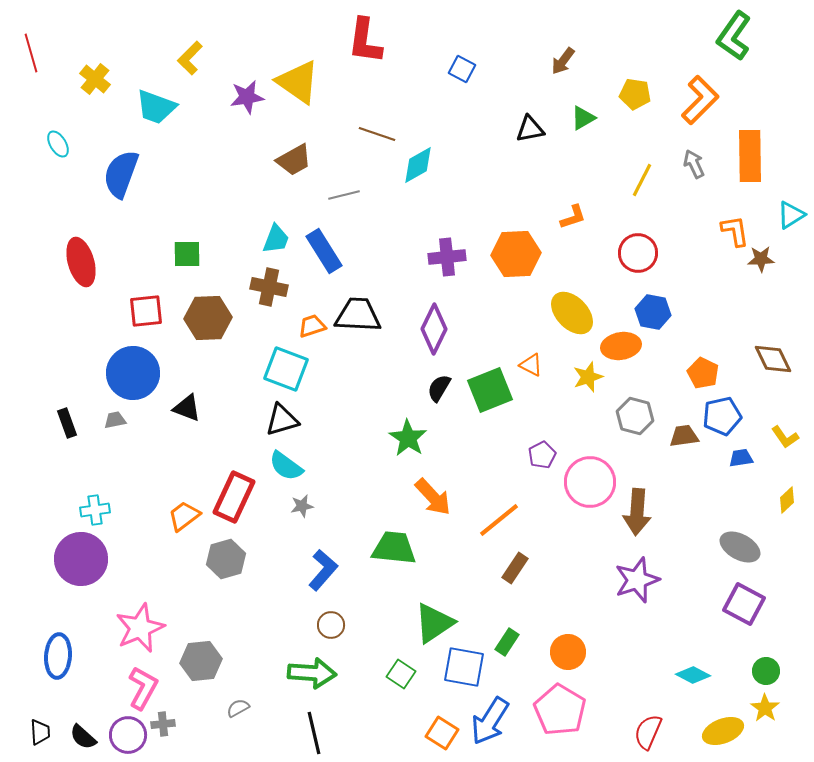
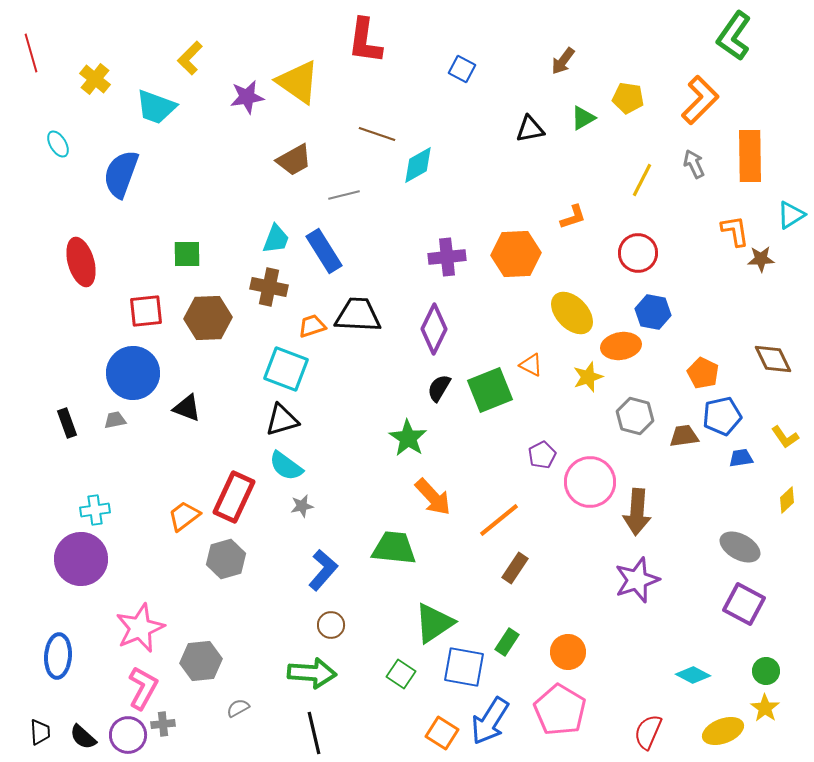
yellow pentagon at (635, 94): moved 7 px left, 4 px down
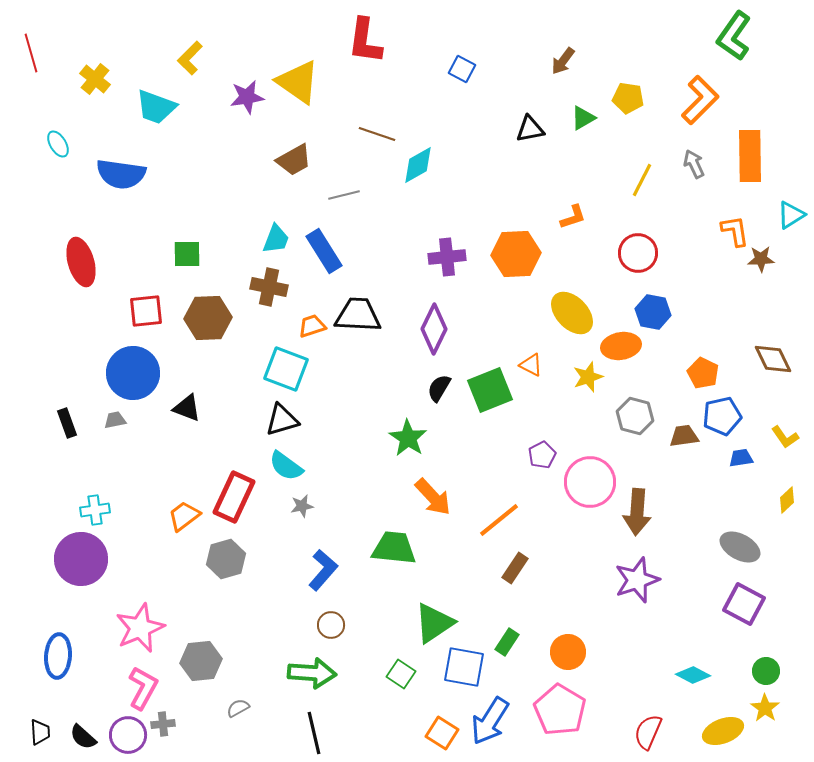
blue semicircle at (121, 174): rotated 102 degrees counterclockwise
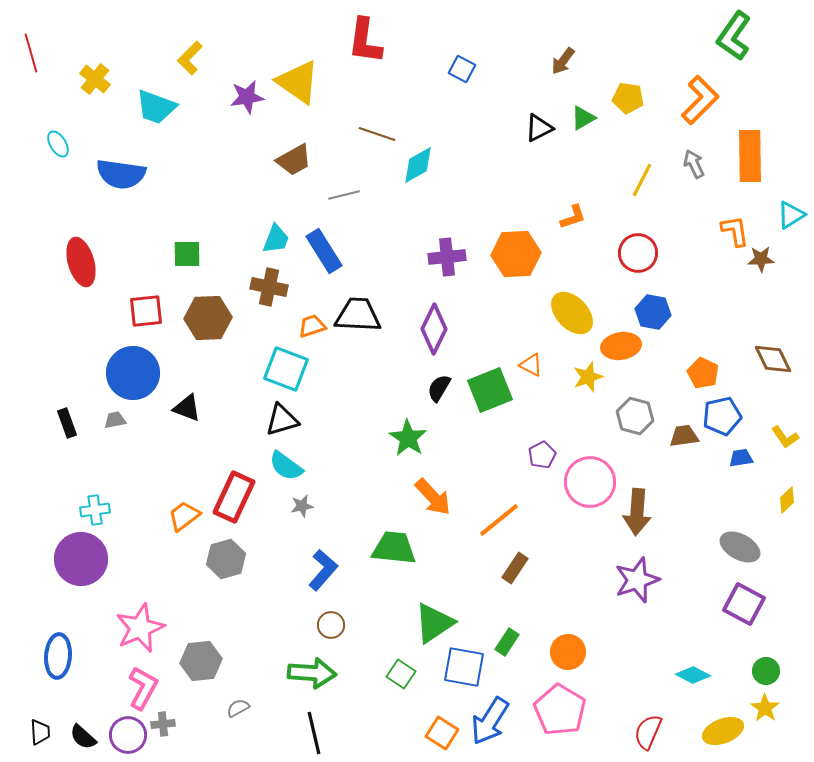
black triangle at (530, 129): moved 9 px right, 1 px up; rotated 16 degrees counterclockwise
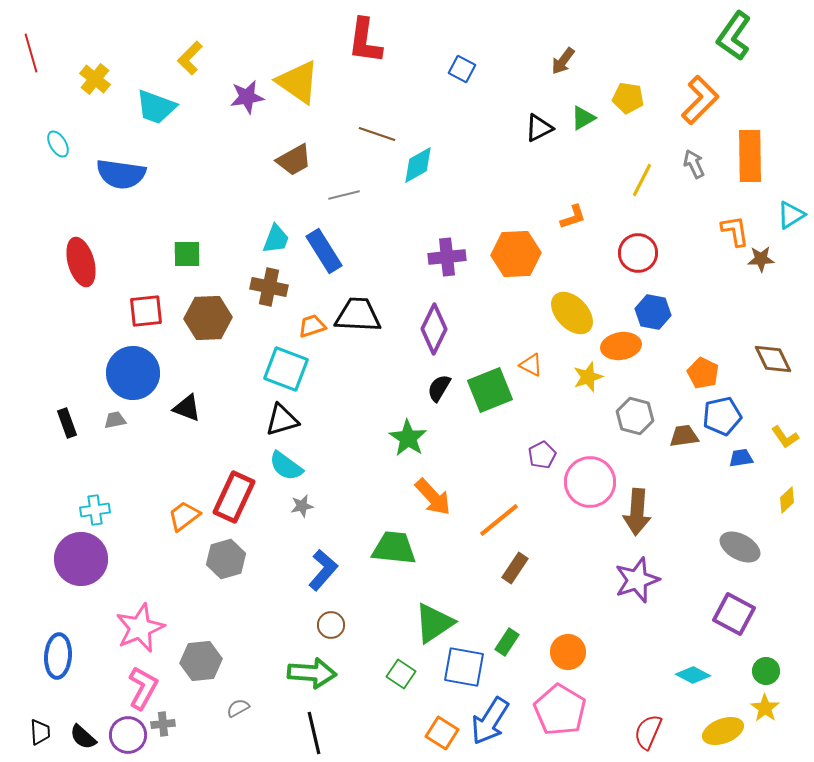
purple square at (744, 604): moved 10 px left, 10 px down
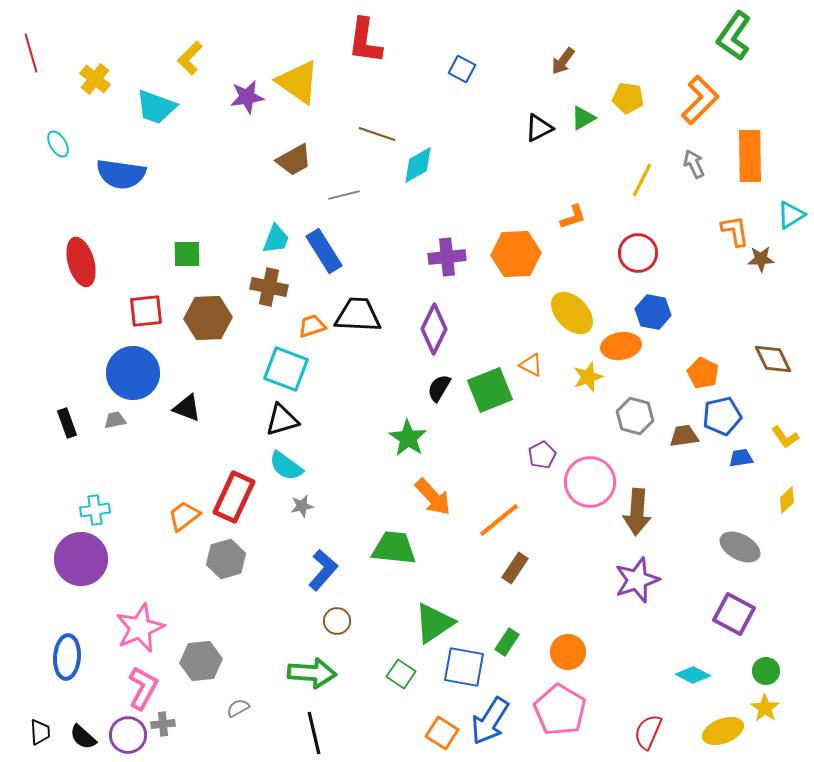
brown circle at (331, 625): moved 6 px right, 4 px up
blue ellipse at (58, 656): moved 9 px right, 1 px down
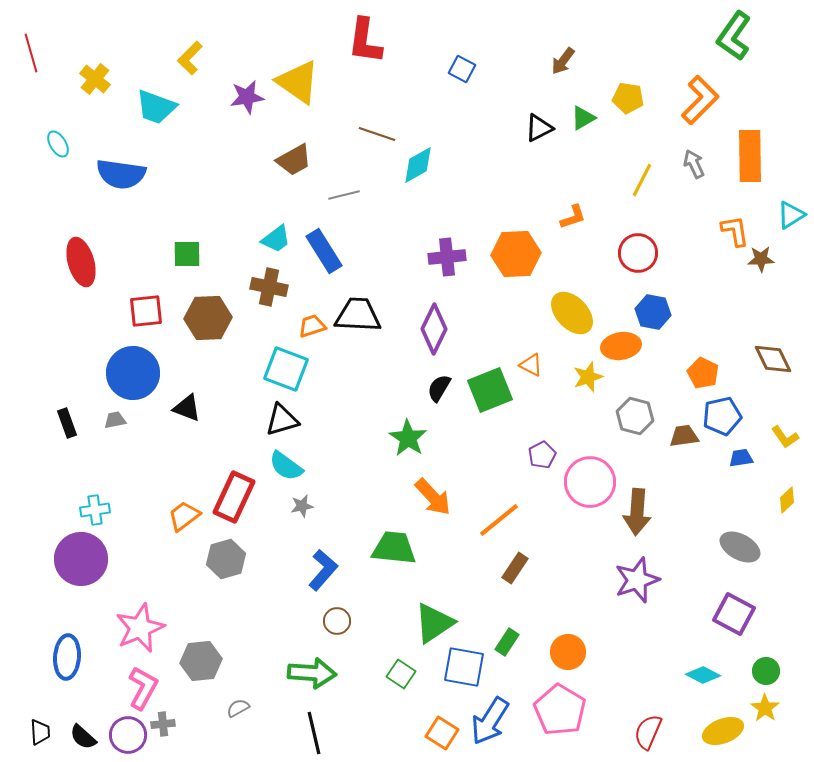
cyan trapezoid at (276, 239): rotated 32 degrees clockwise
cyan diamond at (693, 675): moved 10 px right
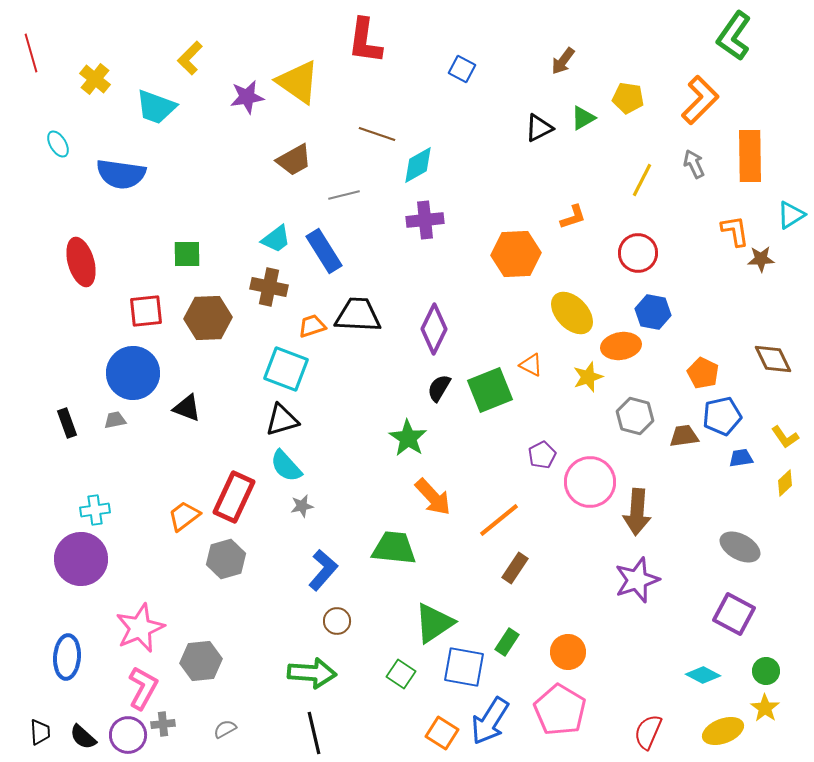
purple cross at (447, 257): moved 22 px left, 37 px up
cyan semicircle at (286, 466): rotated 12 degrees clockwise
yellow diamond at (787, 500): moved 2 px left, 17 px up
gray semicircle at (238, 708): moved 13 px left, 21 px down
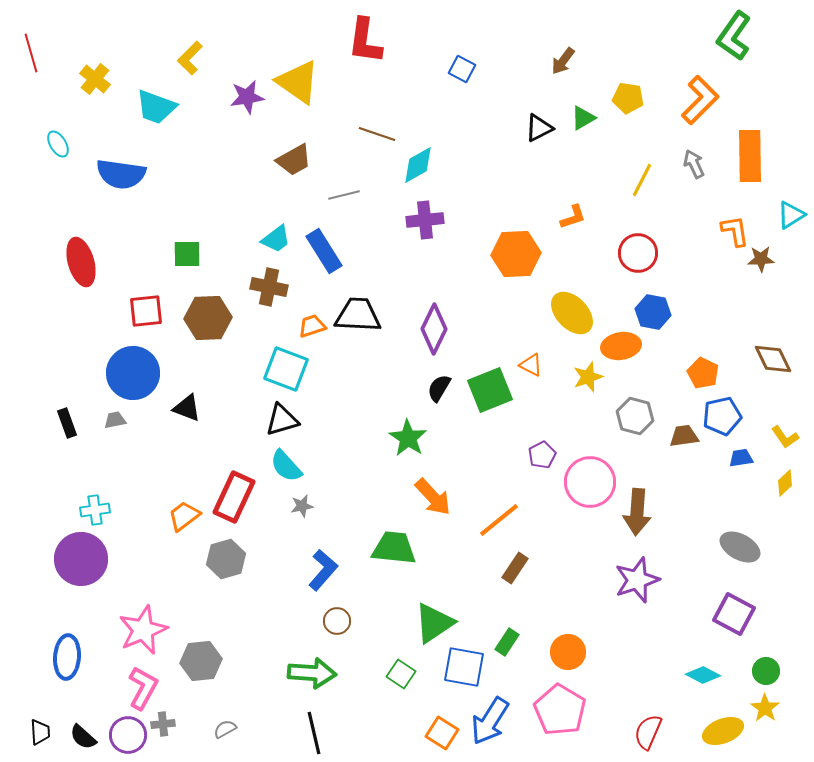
pink star at (140, 628): moved 3 px right, 2 px down
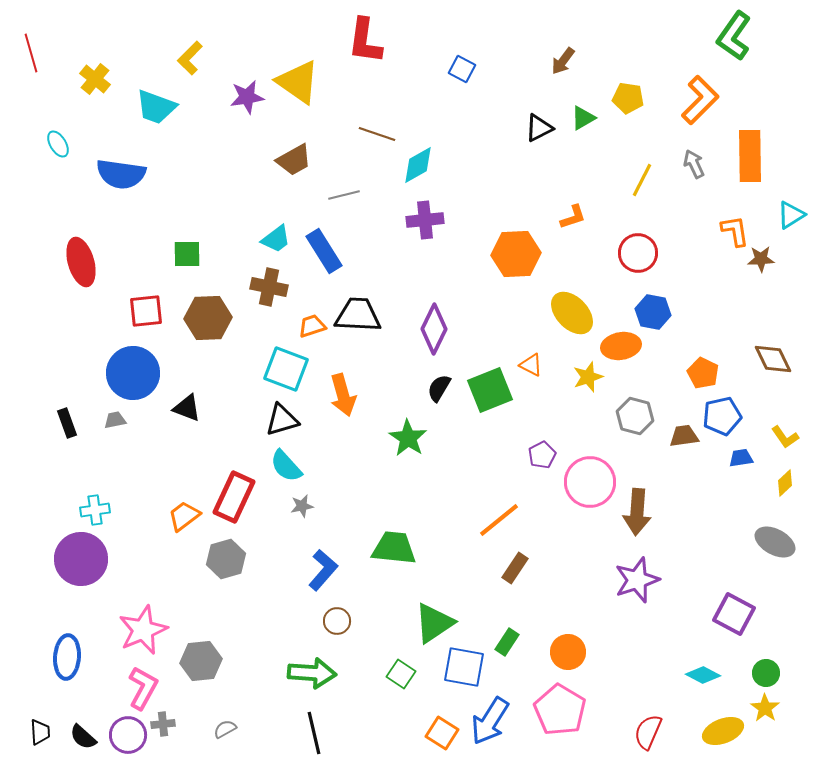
orange arrow at (433, 497): moved 90 px left, 102 px up; rotated 27 degrees clockwise
gray ellipse at (740, 547): moved 35 px right, 5 px up
green circle at (766, 671): moved 2 px down
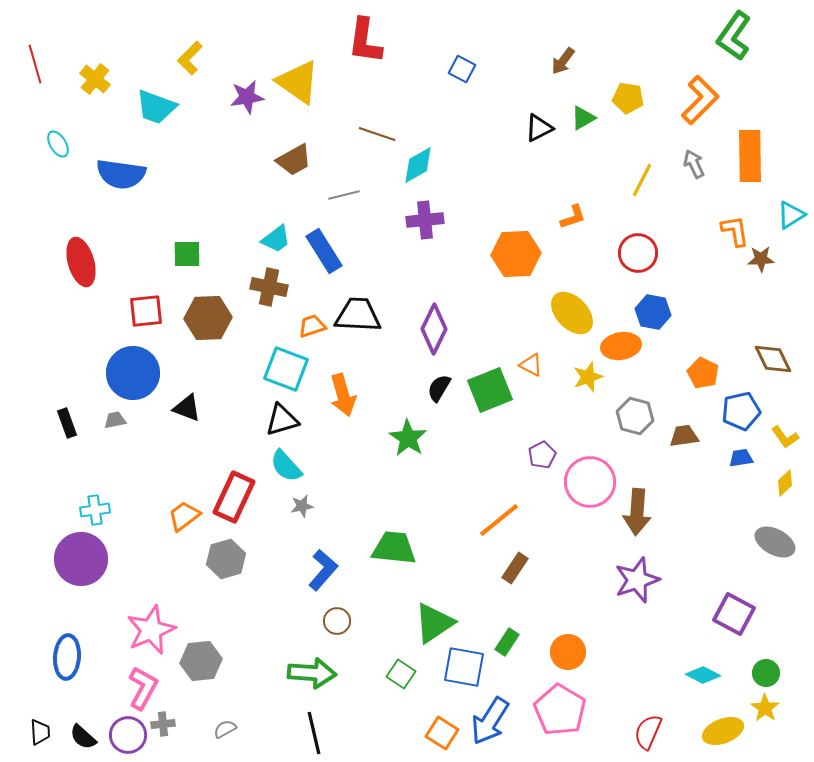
red line at (31, 53): moved 4 px right, 11 px down
blue pentagon at (722, 416): moved 19 px right, 5 px up
pink star at (143, 630): moved 8 px right
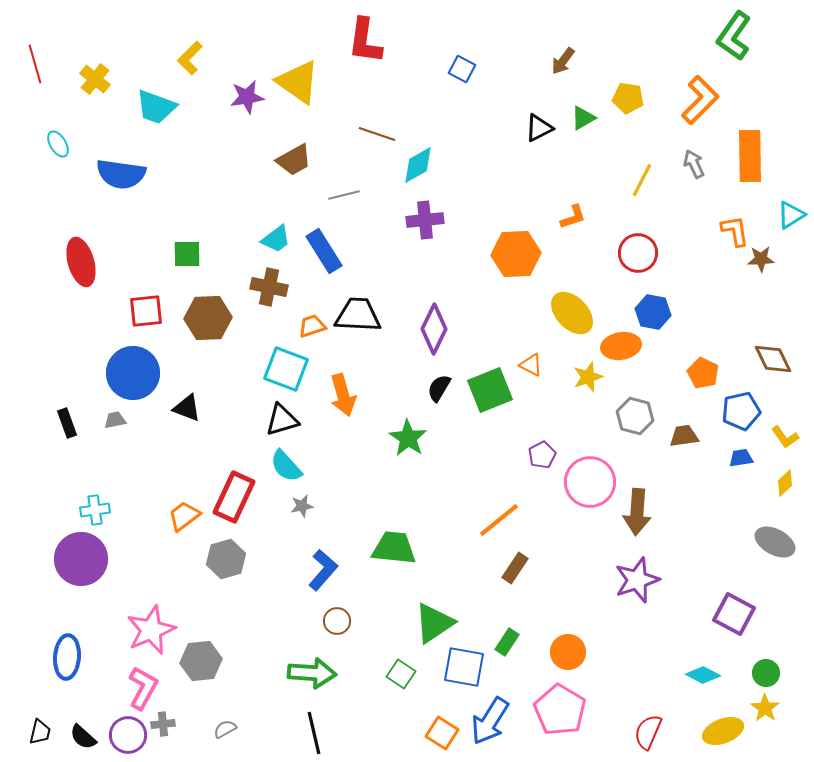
black trapezoid at (40, 732): rotated 16 degrees clockwise
